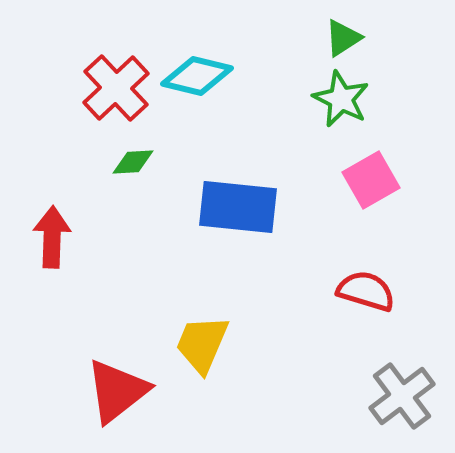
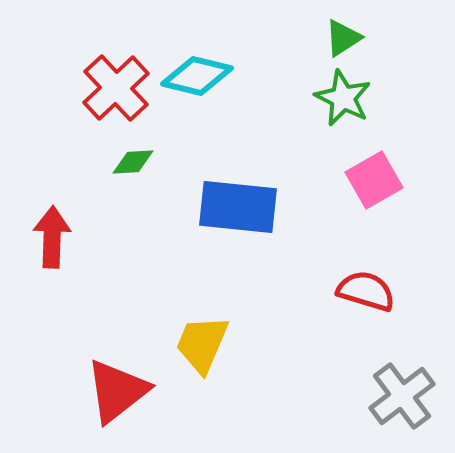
green star: moved 2 px right, 1 px up
pink square: moved 3 px right
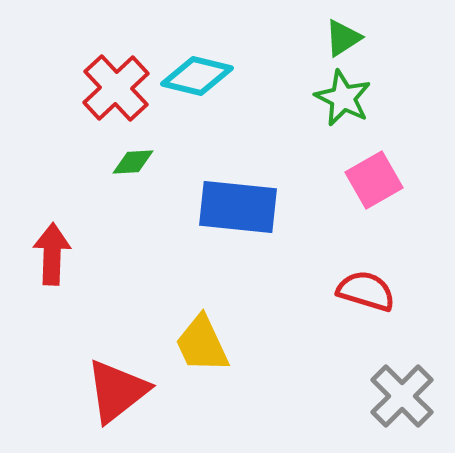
red arrow: moved 17 px down
yellow trapezoid: rotated 48 degrees counterclockwise
gray cross: rotated 8 degrees counterclockwise
